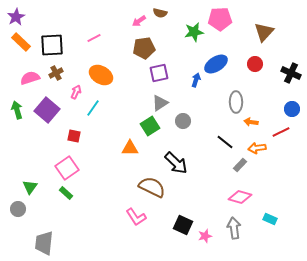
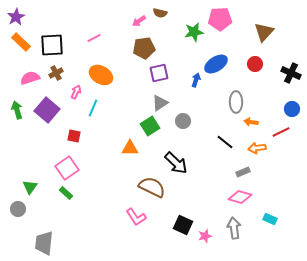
cyan line at (93, 108): rotated 12 degrees counterclockwise
gray rectangle at (240, 165): moved 3 px right, 7 px down; rotated 24 degrees clockwise
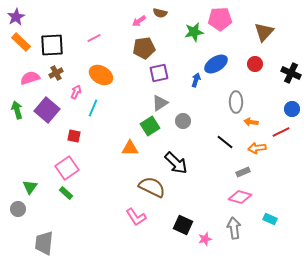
pink star at (205, 236): moved 3 px down
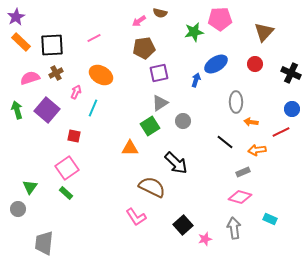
orange arrow at (257, 148): moved 2 px down
black square at (183, 225): rotated 24 degrees clockwise
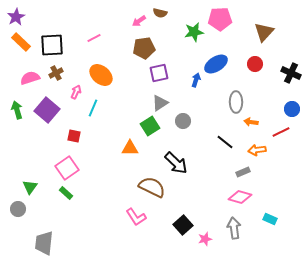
orange ellipse at (101, 75): rotated 10 degrees clockwise
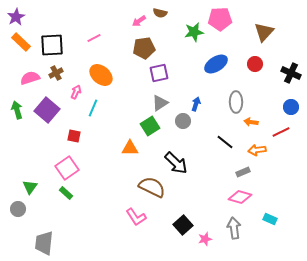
blue arrow at (196, 80): moved 24 px down
blue circle at (292, 109): moved 1 px left, 2 px up
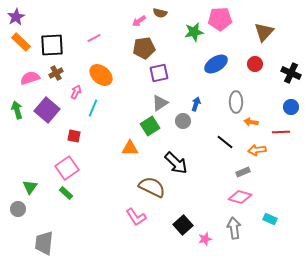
red line at (281, 132): rotated 24 degrees clockwise
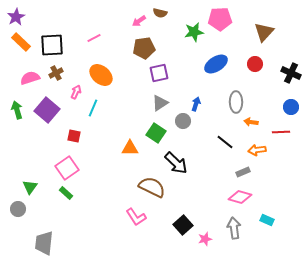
green square at (150, 126): moved 6 px right, 7 px down; rotated 24 degrees counterclockwise
cyan rectangle at (270, 219): moved 3 px left, 1 px down
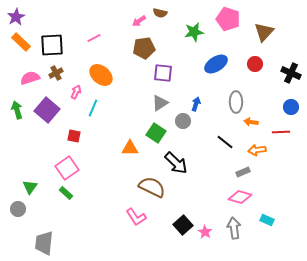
pink pentagon at (220, 19): moved 8 px right; rotated 20 degrees clockwise
purple square at (159, 73): moved 4 px right; rotated 18 degrees clockwise
pink star at (205, 239): moved 7 px up; rotated 24 degrees counterclockwise
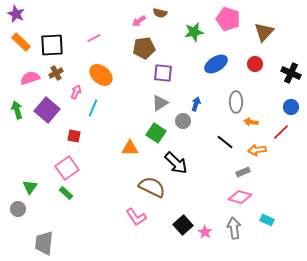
purple star at (16, 17): moved 3 px up; rotated 18 degrees counterclockwise
red line at (281, 132): rotated 42 degrees counterclockwise
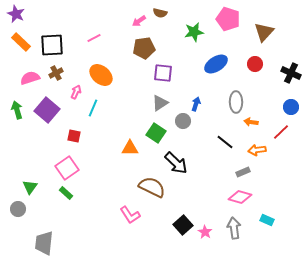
pink L-shape at (136, 217): moved 6 px left, 2 px up
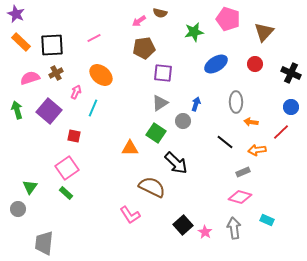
purple square at (47, 110): moved 2 px right, 1 px down
